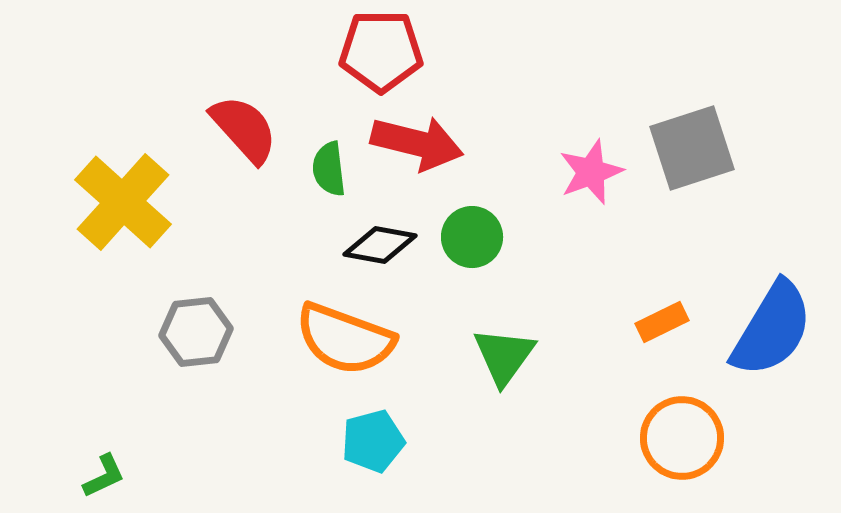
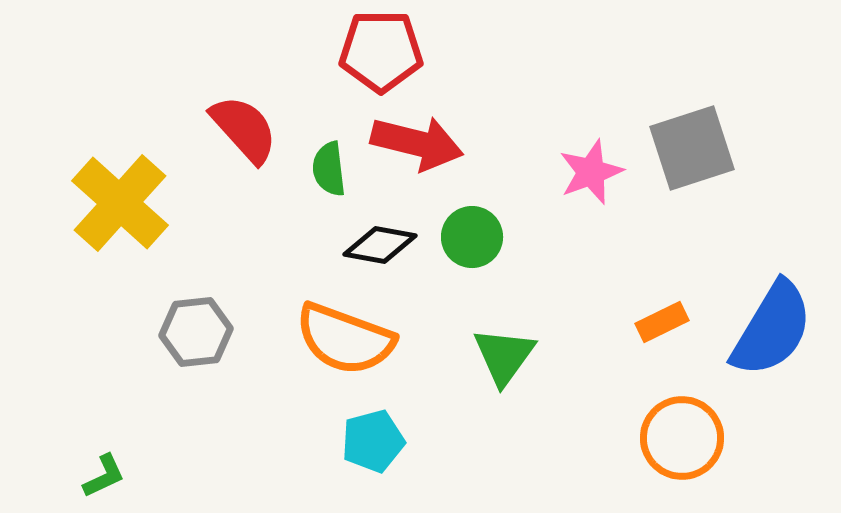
yellow cross: moved 3 px left, 1 px down
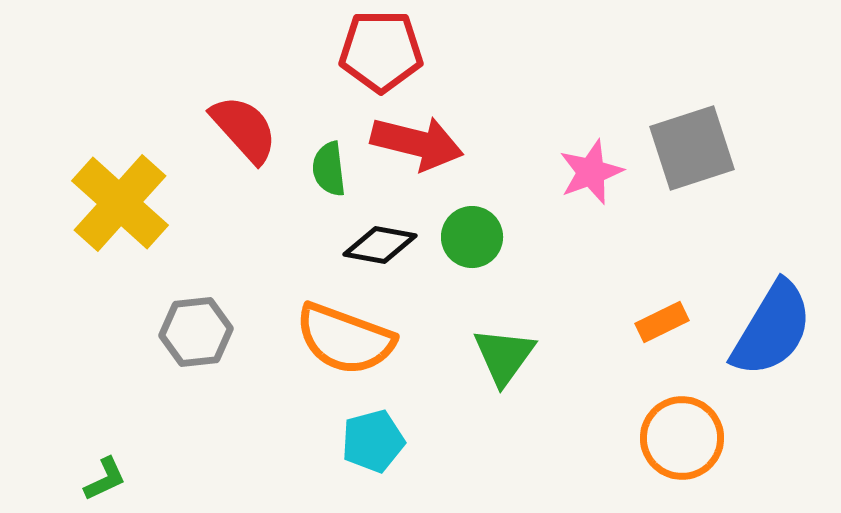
green L-shape: moved 1 px right, 3 px down
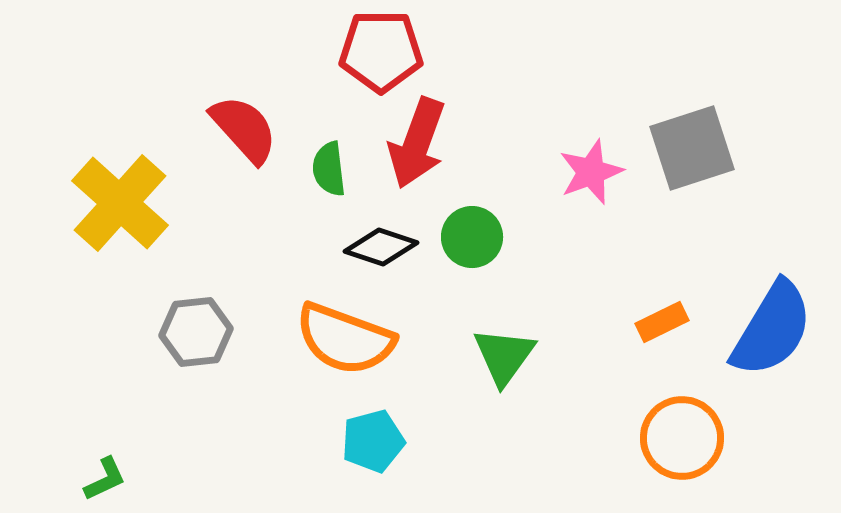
red arrow: rotated 96 degrees clockwise
black diamond: moved 1 px right, 2 px down; rotated 8 degrees clockwise
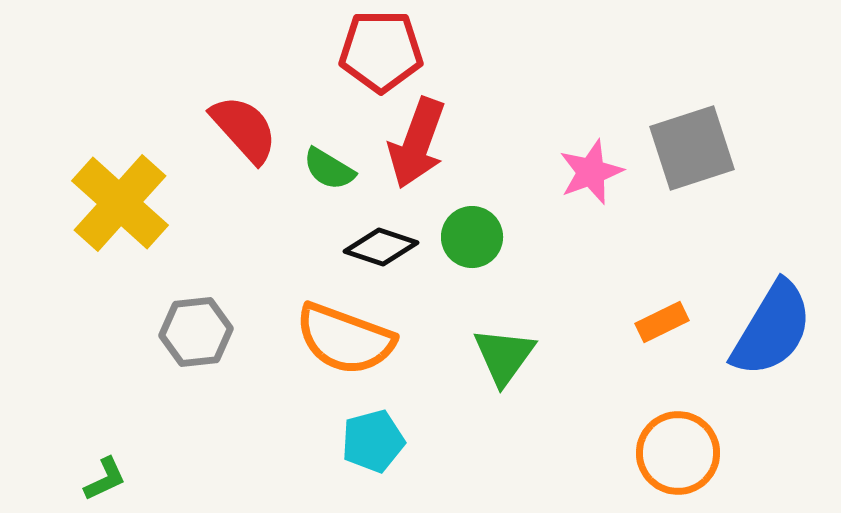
green semicircle: rotated 52 degrees counterclockwise
orange circle: moved 4 px left, 15 px down
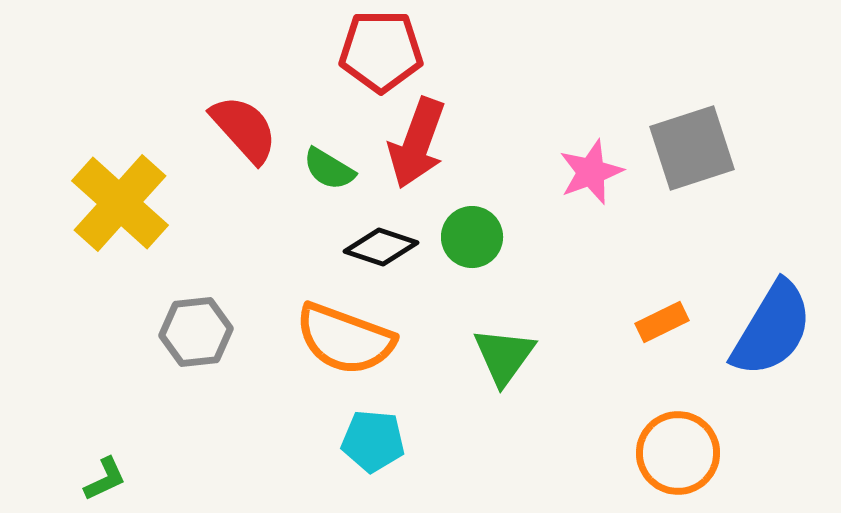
cyan pentagon: rotated 20 degrees clockwise
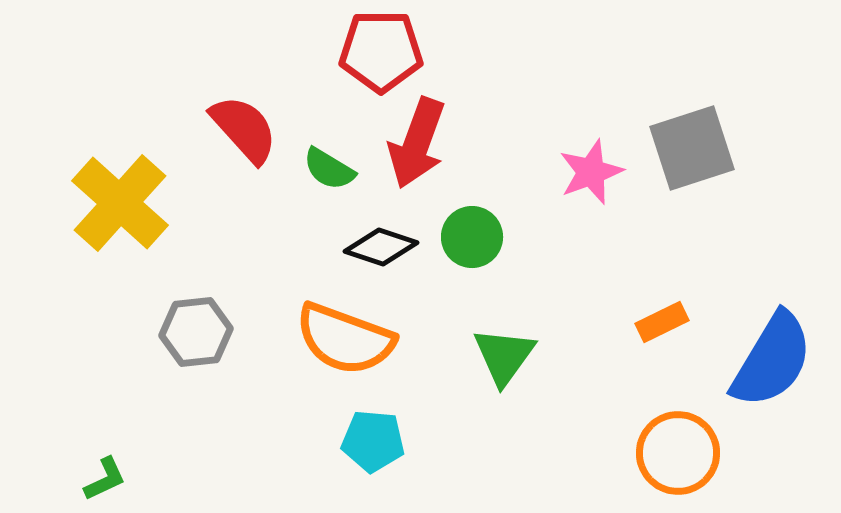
blue semicircle: moved 31 px down
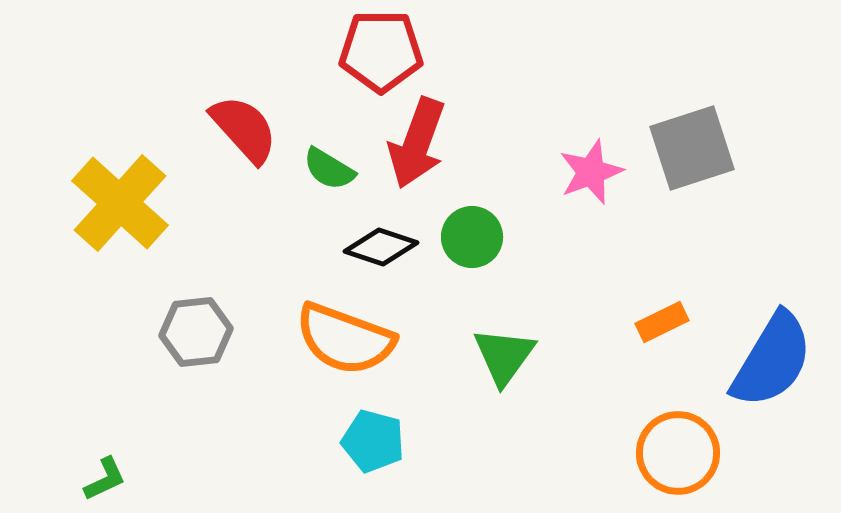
cyan pentagon: rotated 10 degrees clockwise
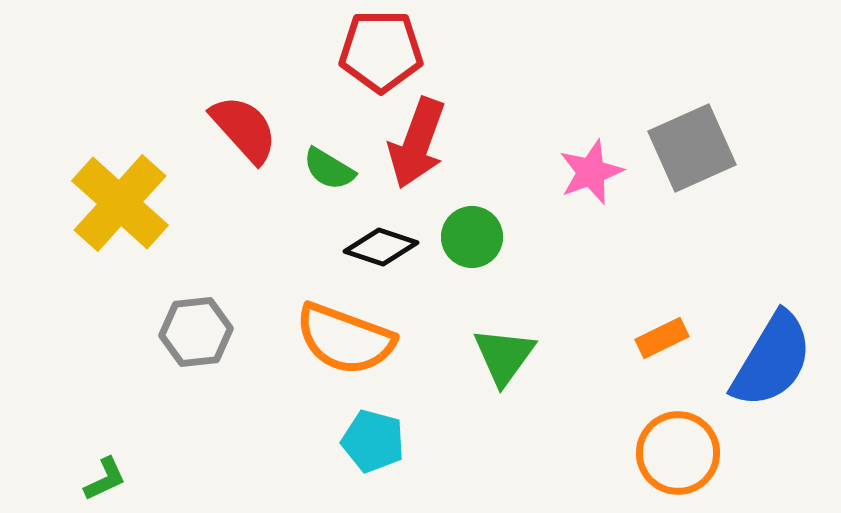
gray square: rotated 6 degrees counterclockwise
orange rectangle: moved 16 px down
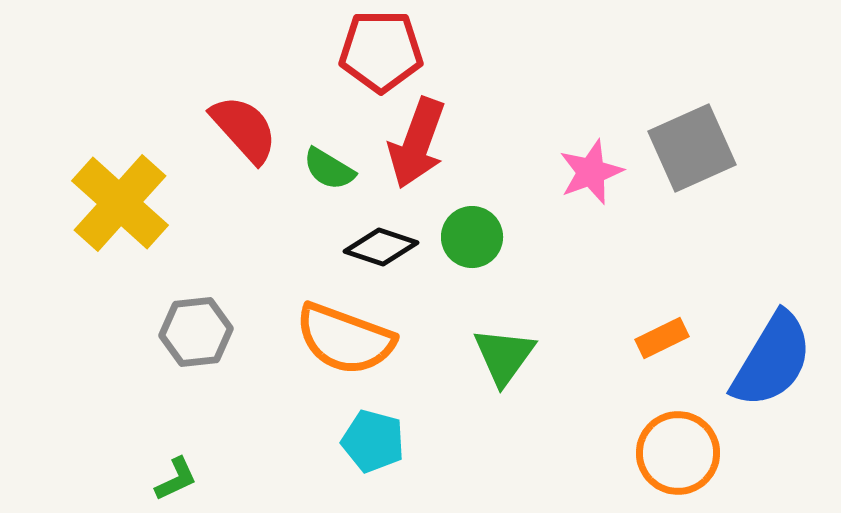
green L-shape: moved 71 px right
